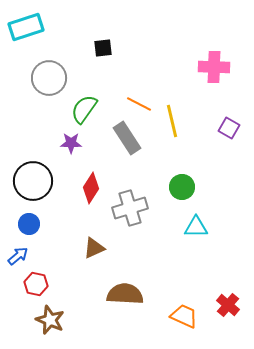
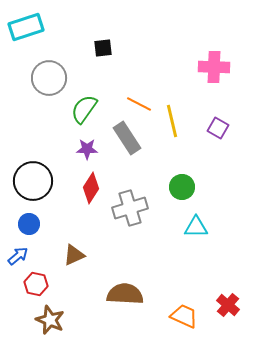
purple square: moved 11 px left
purple star: moved 16 px right, 6 px down
brown triangle: moved 20 px left, 7 px down
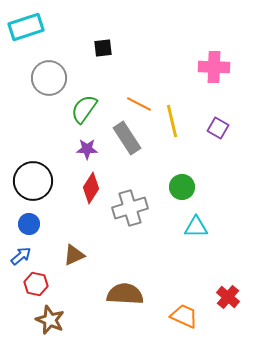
blue arrow: moved 3 px right
red cross: moved 8 px up
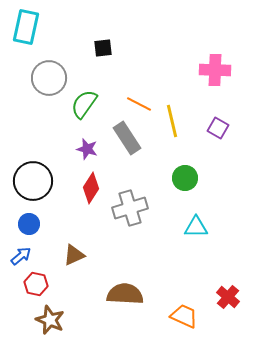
cyan rectangle: rotated 60 degrees counterclockwise
pink cross: moved 1 px right, 3 px down
green semicircle: moved 5 px up
purple star: rotated 15 degrees clockwise
green circle: moved 3 px right, 9 px up
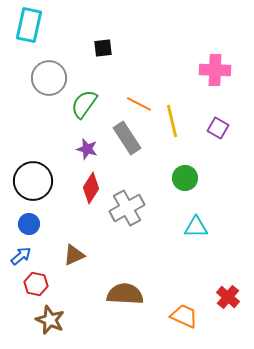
cyan rectangle: moved 3 px right, 2 px up
gray cross: moved 3 px left; rotated 12 degrees counterclockwise
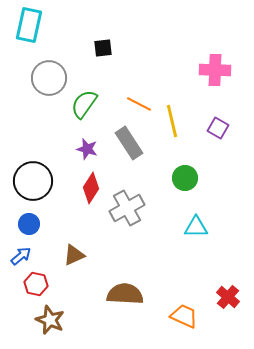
gray rectangle: moved 2 px right, 5 px down
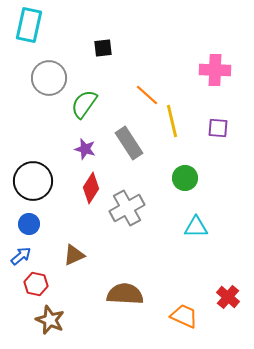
orange line: moved 8 px right, 9 px up; rotated 15 degrees clockwise
purple square: rotated 25 degrees counterclockwise
purple star: moved 2 px left
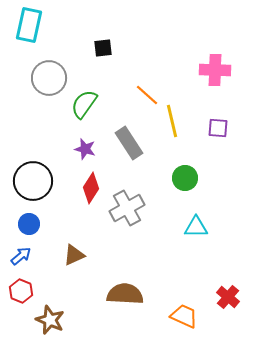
red hexagon: moved 15 px left, 7 px down; rotated 10 degrees clockwise
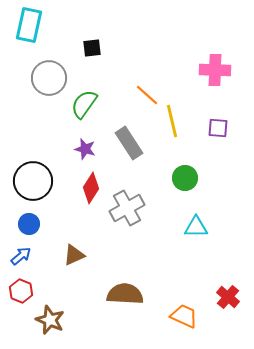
black square: moved 11 px left
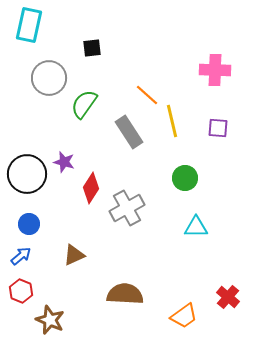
gray rectangle: moved 11 px up
purple star: moved 21 px left, 13 px down
black circle: moved 6 px left, 7 px up
orange trapezoid: rotated 120 degrees clockwise
